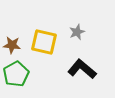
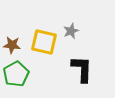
gray star: moved 6 px left, 1 px up
black L-shape: rotated 52 degrees clockwise
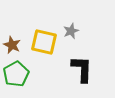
brown star: rotated 18 degrees clockwise
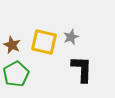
gray star: moved 6 px down
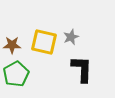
brown star: rotated 24 degrees counterclockwise
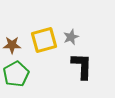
yellow square: moved 2 px up; rotated 28 degrees counterclockwise
black L-shape: moved 3 px up
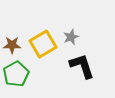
yellow square: moved 1 px left, 4 px down; rotated 16 degrees counterclockwise
black L-shape: rotated 20 degrees counterclockwise
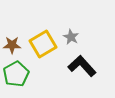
gray star: rotated 21 degrees counterclockwise
black L-shape: rotated 24 degrees counterclockwise
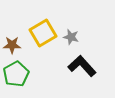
gray star: rotated 14 degrees counterclockwise
yellow square: moved 11 px up
